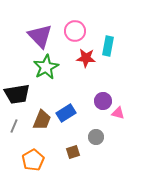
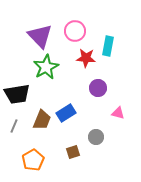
purple circle: moved 5 px left, 13 px up
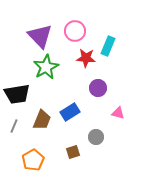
cyan rectangle: rotated 12 degrees clockwise
blue rectangle: moved 4 px right, 1 px up
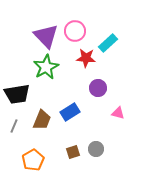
purple triangle: moved 6 px right
cyan rectangle: moved 3 px up; rotated 24 degrees clockwise
gray circle: moved 12 px down
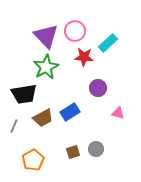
red star: moved 2 px left, 1 px up
black trapezoid: moved 7 px right
brown trapezoid: moved 1 px right, 2 px up; rotated 40 degrees clockwise
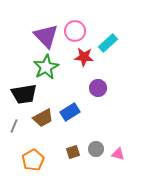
pink triangle: moved 41 px down
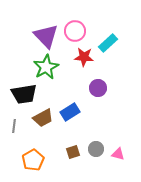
gray line: rotated 16 degrees counterclockwise
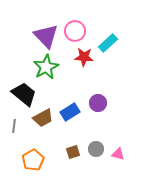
purple circle: moved 15 px down
black trapezoid: rotated 132 degrees counterclockwise
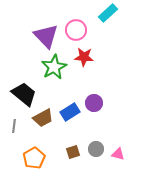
pink circle: moved 1 px right, 1 px up
cyan rectangle: moved 30 px up
green star: moved 8 px right
purple circle: moved 4 px left
orange pentagon: moved 1 px right, 2 px up
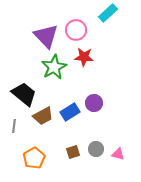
brown trapezoid: moved 2 px up
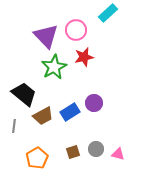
red star: rotated 18 degrees counterclockwise
orange pentagon: moved 3 px right
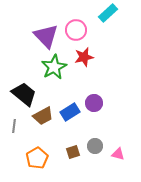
gray circle: moved 1 px left, 3 px up
